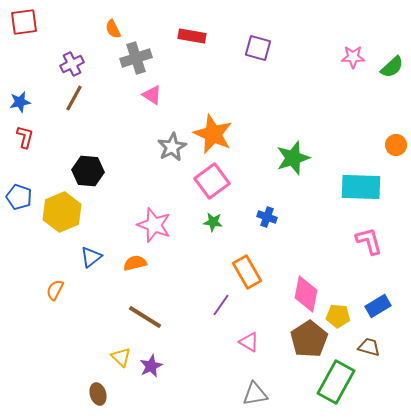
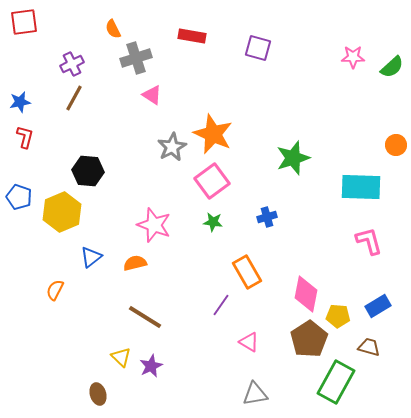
blue cross at (267, 217): rotated 36 degrees counterclockwise
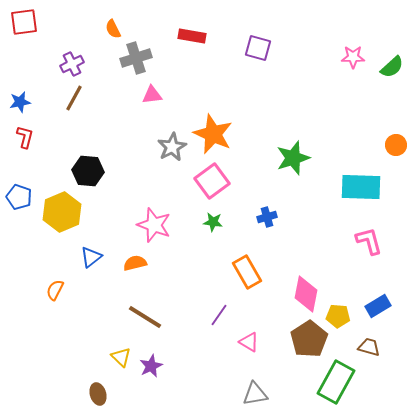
pink triangle at (152, 95): rotated 40 degrees counterclockwise
purple line at (221, 305): moved 2 px left, 10 px down
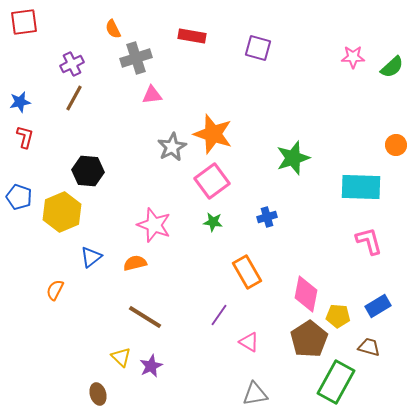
orange star at (213, 134): rotated 6 degrees counterclockwise
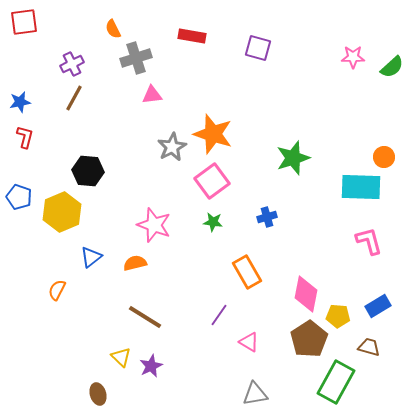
orange circle at (396, 145): moved 12 px left, 12 px down
orange semicircle at (55, 290): moved 2 px right
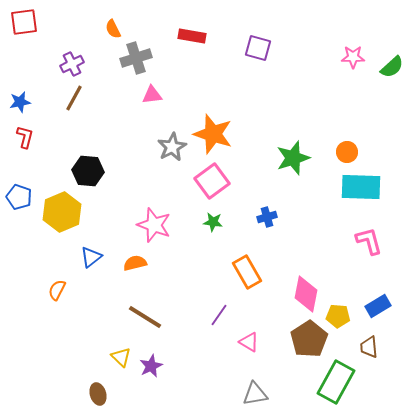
orange circle at (384, 157): moved 37 px left, 5 px up
brown trapezoid at (369, 347): rotated 110 degrees counterclockwise
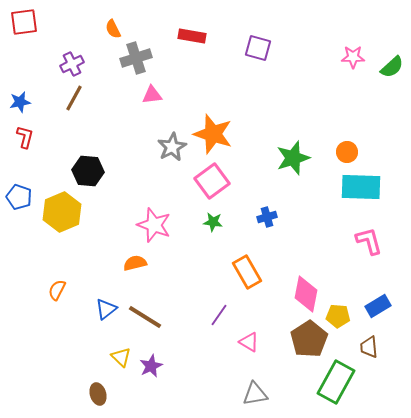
blue triangle at (91, 257): moved 15 px right, 52 px down
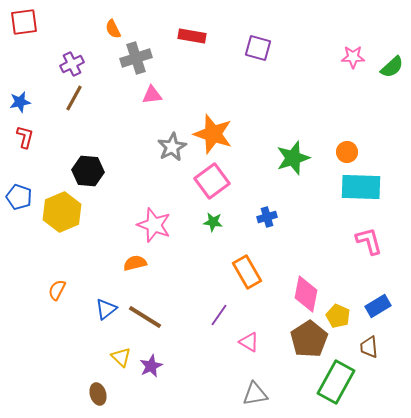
yellow pentagon at (338, 316): rotated 20 degrees clockwise
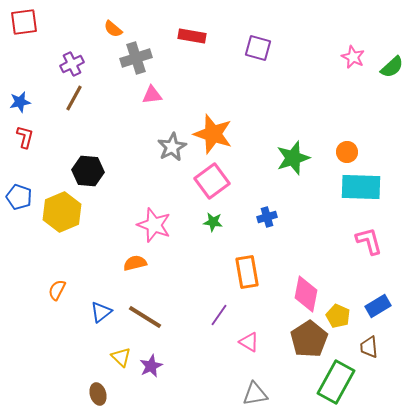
orange semicircle at (113, 29): rotated 24 degrees counterclockwise
pink star at (353, 57): rotated 25 degrees clockwise
orange rectangle at (247, 272): rotated 20 degrees clockwise
blue triangle at (106, 309): moved 5 px left, 3 px down
